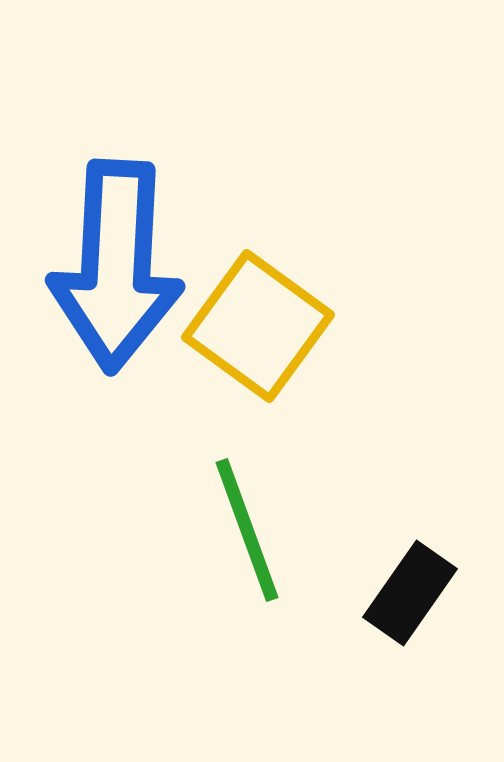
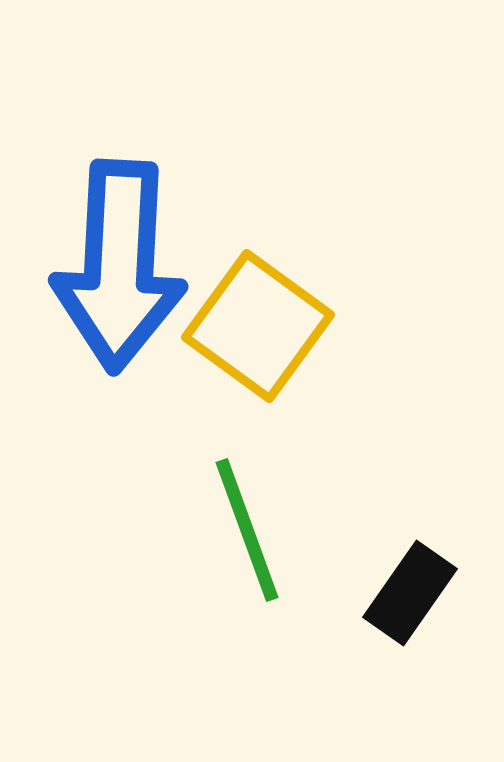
blue arrow: moved 3 px right
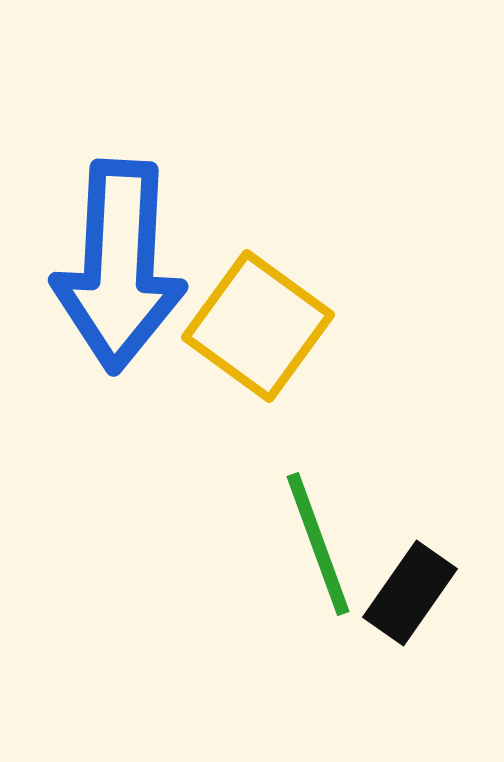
green line: moved 71 px right, 14 px down
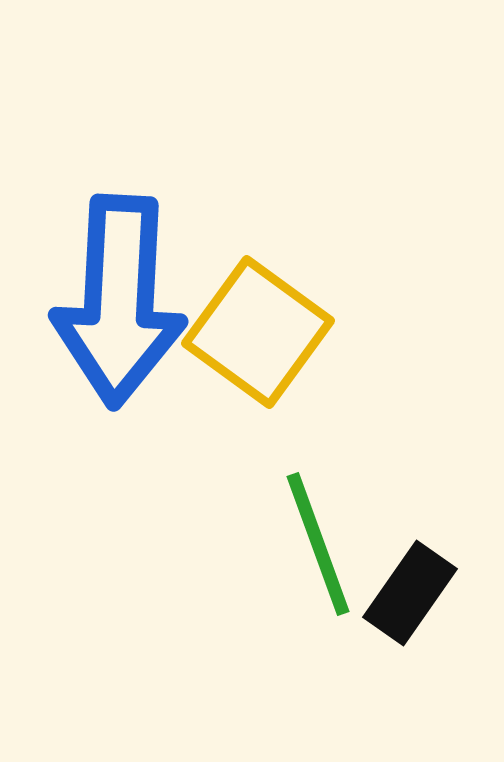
blue arrow: moved 35 px down
yellow square: moved 6 px down
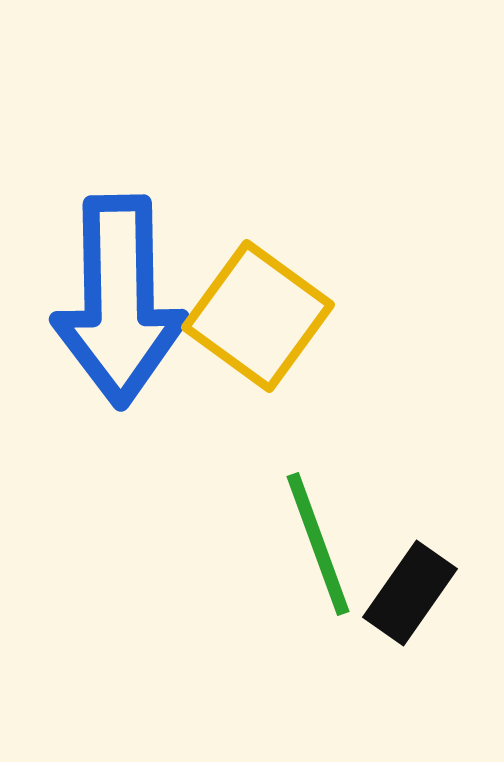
blue arrow: rotated 4 degrees counterclockwise
yellow square: moved 16 px up
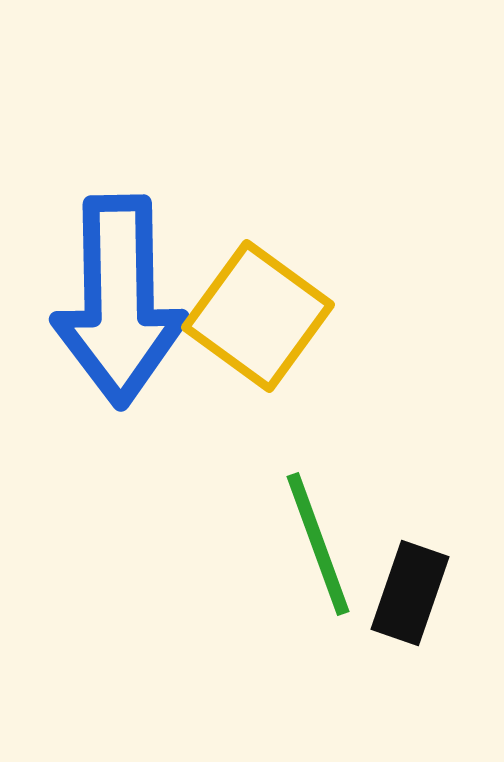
black rectangle: rotated 16 degrees counterclockwise
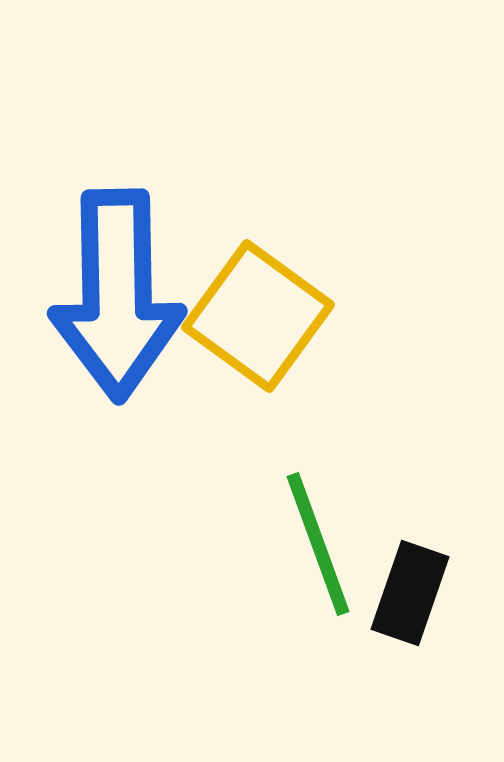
blue arrow: moved 2 px left, 6 px up
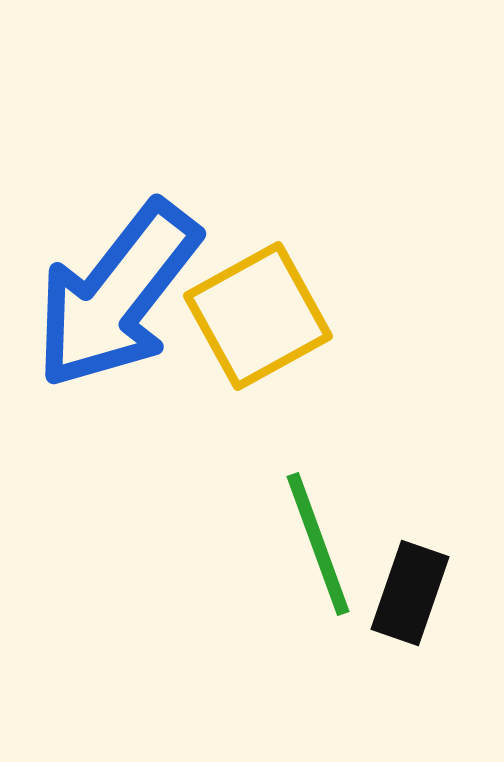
blue arrow: rotated 39 degrees clockwise
yellow square: rotated 25 degrees clockwise
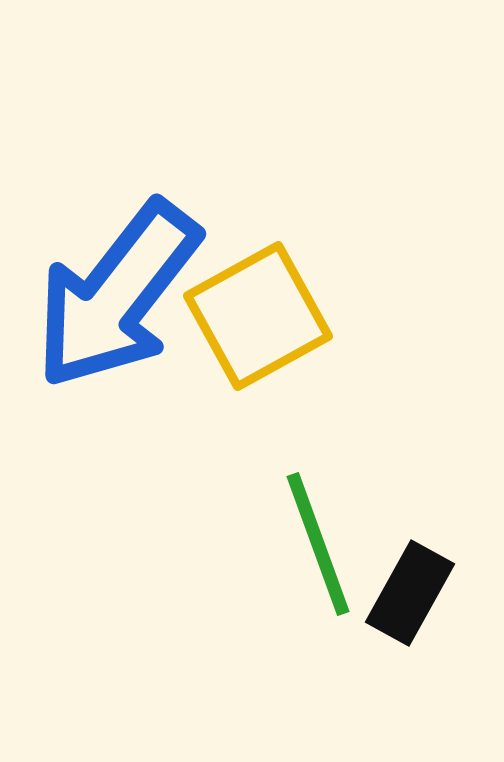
black rectangle: rotated 10 degrees clockwise
